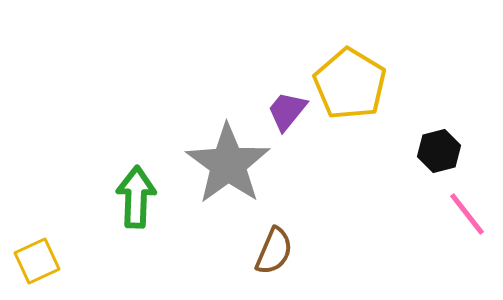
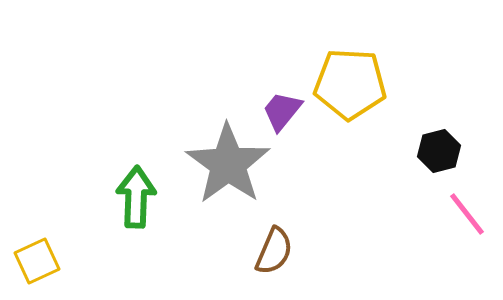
yellow pentagon: rotated 28 degrees counterclockwise
purple trapezoid: moved 5 px left
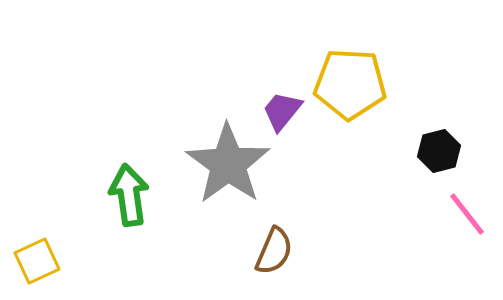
green arrow: moved 7 px left, 2 px up; rotated 10 degrees counterclockwise
